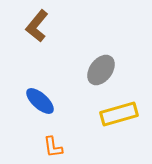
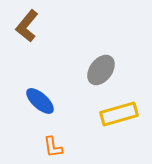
brown L-shape: moved 10 px left
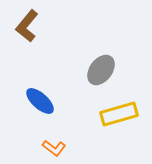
orange L-shape: moved 1 px right, 1 px down; rotated 45 degrees counterclockwise
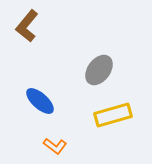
gray ellipse: moved 2 px left
yellow rectangle: moved 6 px left, 1 px down
orange L-shape: moved 1 px right, 2 px up
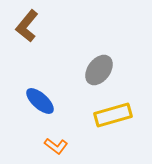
orange L-shape: moved 1 px right
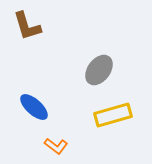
brown L-shape: rotated 56 degrees counterclockwise
blue ellipse: moved 6 px left, 6 px down
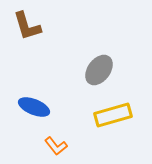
blue ellipse: rotated 20 degrees counterclockwise
orange L-shape: rotated 15 degrees clockwise
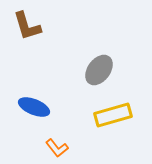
orange L-shape: moved 1 px right, 2 px down
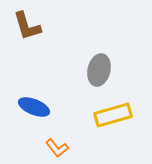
gray ellipse: rotated 24 degrees counterclockwise
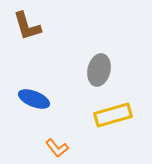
blue ellipse: moved 8 px up
